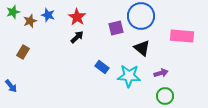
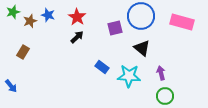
purple square: moved 1 px left
pink rectangle: moved 14 px up; rotated 10 degrees clockwise
purple arrow: rotated 88 degrees counterclockwise
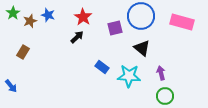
green star: moved 1 px down; rotated 16 degrees counterclockwise
red star: moved 6 px right
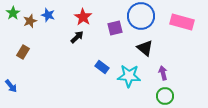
black triangle: moved 3 px right
purple arrow: moved 2 px right
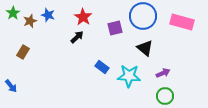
blue circle: moved 2 px right
purple arrow: rotated 80 degrees clockwise
